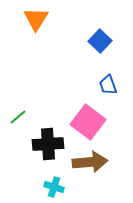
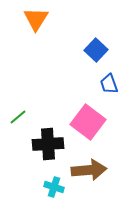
blue square: moved 4 px left, 9 px down
blue trapezoid: moved 1 px right, 1 px up
brown arrow: moved 1 px left, 8 px down
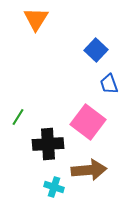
green line: rotated 18 degrees counterclockwise
